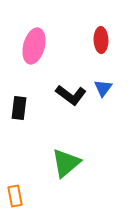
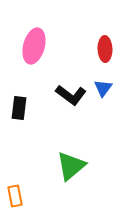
red ellipse: moved 4 px right, 9 px down
green triangle: moved 5 px right, 3 px down
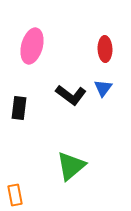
pink ellipse: moved 2 px left
orange rectangle: moved 1 px up
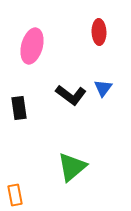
red ellipse: moved 6 px left, 17 px up
black rectangle: rotated 15 degrees counterclockwise
green triangle: moved 1 px right, 1 px down
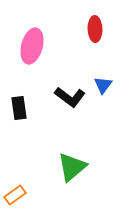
red ellipse: moved 4 px left, 3 px up
blue triangle: moved 3 px up
black L-shape: moved 1 px left, 2 px down
orange rectangle: rotated 65 degrees clockwise
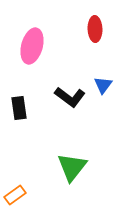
green triangle: rotated 12 degrees counterclockwise
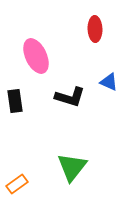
pink ellipse: moved 4 px right, 10 px down; rotated 40 degrees counterclockwise
blue triangle: moved 6 px right, 3 px up; rotated 42 degrees counterclockwise
black L-shape: rotated 20 degrees counterclockwise
black rectangle: moved 4 px left, 7 px up
orange rectangle: moved 2 px right, 11 px up
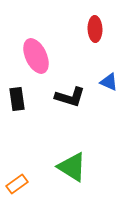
black rectangle: moved 2 px right, 2 px up
green triangle: rotated 36 degrees counterclockwise
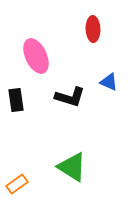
red ellipse: moved 2 px left
black rectangle: moved 1 px left, 1 px down
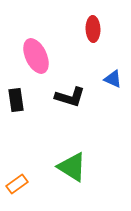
blue triangle: moved 4 px right, 3 px up
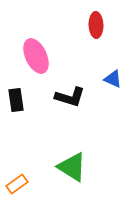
red ellipse: moved 3 px right, 4 px up
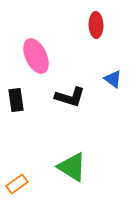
blue triangle: rotated 12 degrees clockwise
